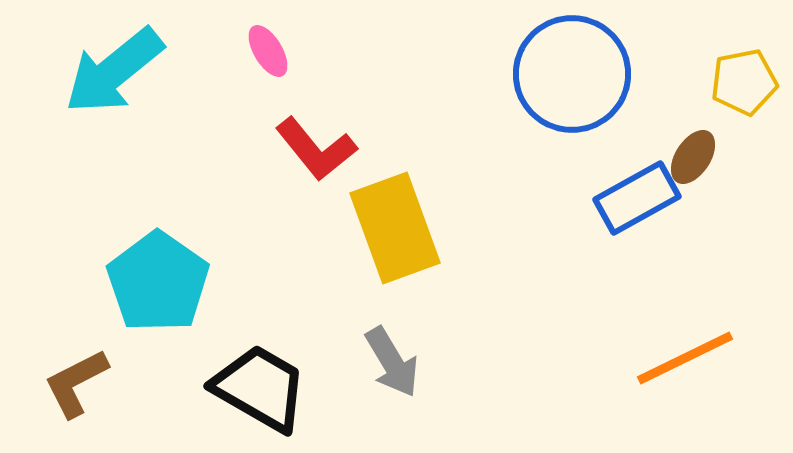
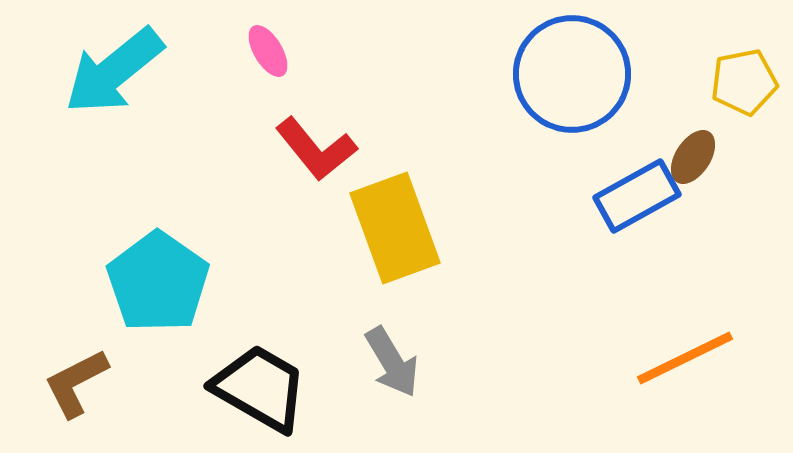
blue rectangle: moved 2 px up
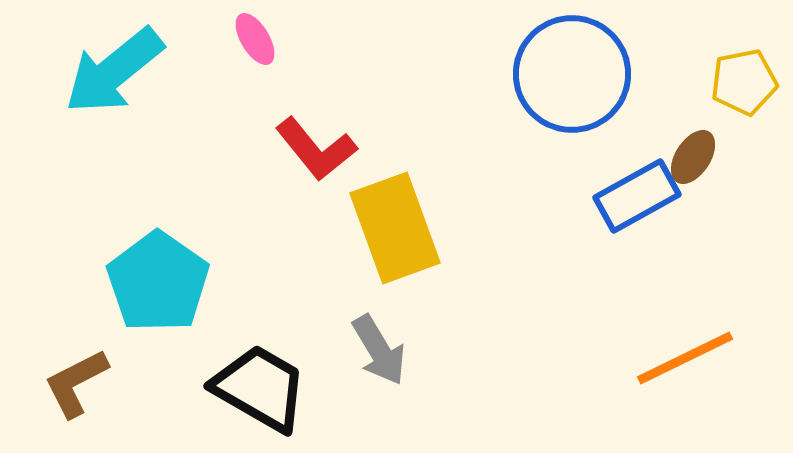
pink ellipse: moved 13 px left, 12 px up
gray arrow: moved 13 px left, 12 px up
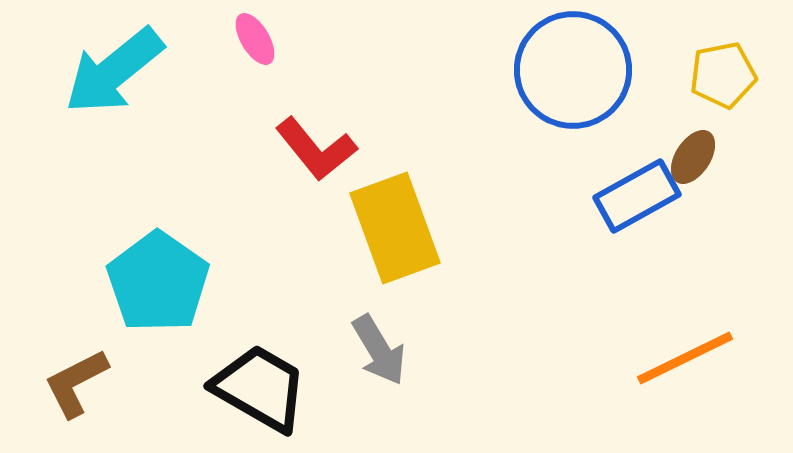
blue circle: moved 1 px right, 4 px up
yellow pentagon: moved 21 px left, 7 px up
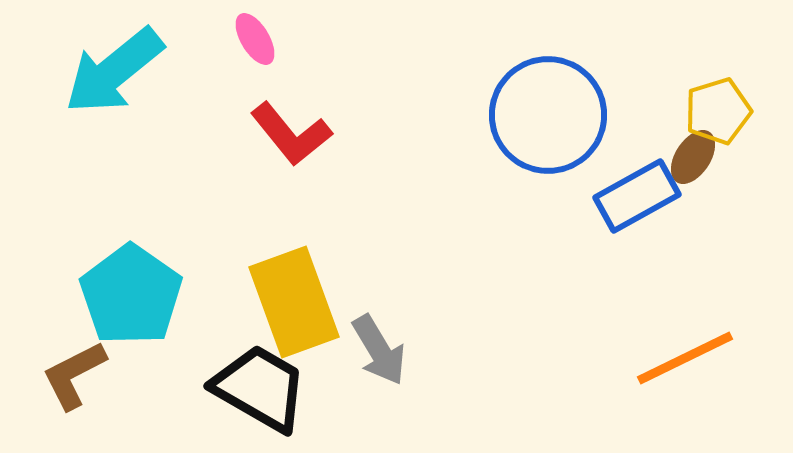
blue circle: moved 25 px left, 45 px down
yellow pentagon: moved 5 px left, 36 px down; rotated 6 degrees counterclockwise
red L-shape: moved 25 px left, 15 px up
yellow rectangle: moved 101 px left, 74 px down
cyan pentagon: moved 27 px left, 13 px down
brown L-shape: moved 2 px left, 8 px up
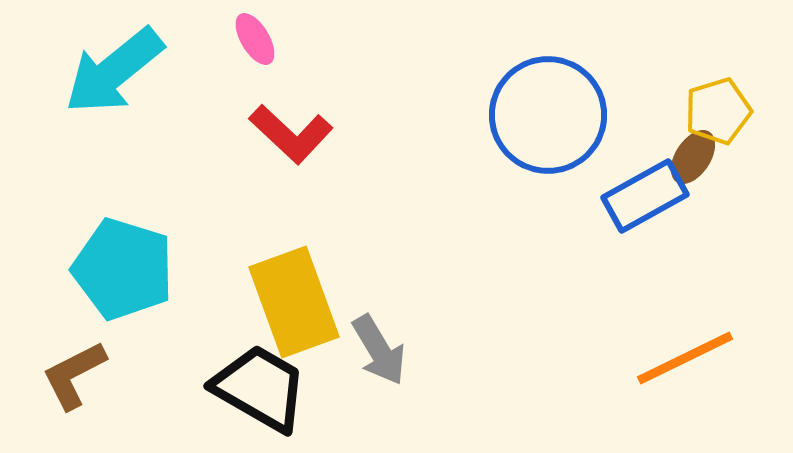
red L-shape: rotated 8 degrees counterclockwise
blue rectangle: moved 8 px right
cyan pentagon: moved 8 px left, 26 px up; rotated 18 degrees counterclockwise
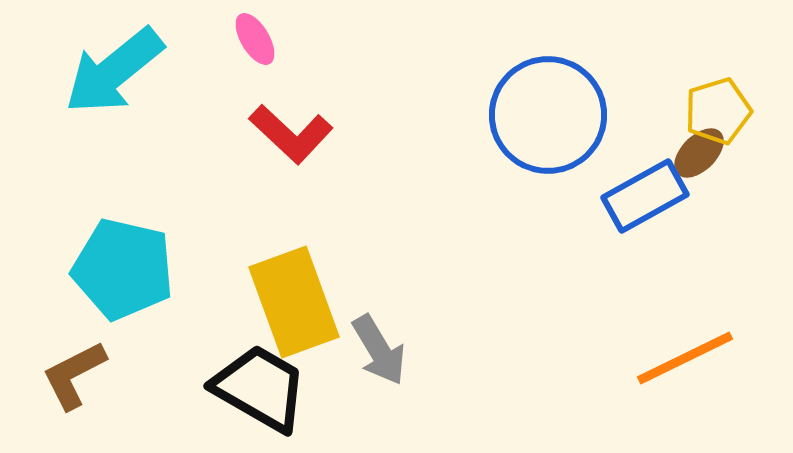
brown ellipse: moved 6 px right, 4 px up; rotated 12 degrees clockwise
cyan pentagon: rotated 4 degrees counterclockwise
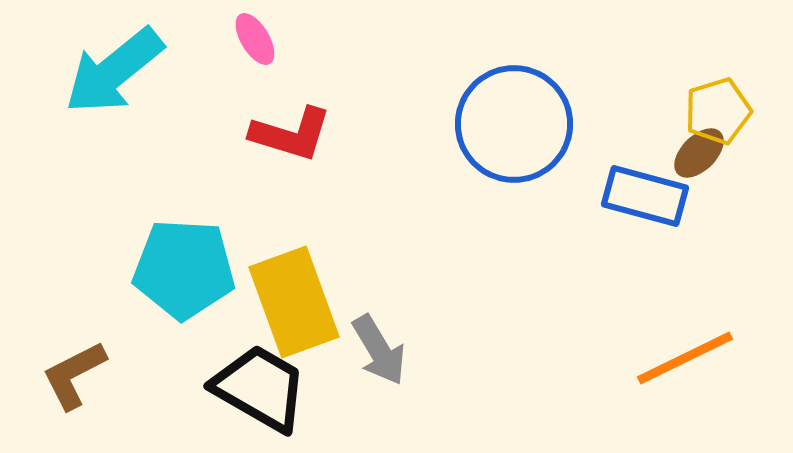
blue circle: moved 34 px left, 9 px down
red L-shape: rotated 26 degrees counterclockwise
blue rectangle: rotated 44 degrees clockwise
cyan pentagon: moved 61 px right; rotated 10 degrees counterclockwise
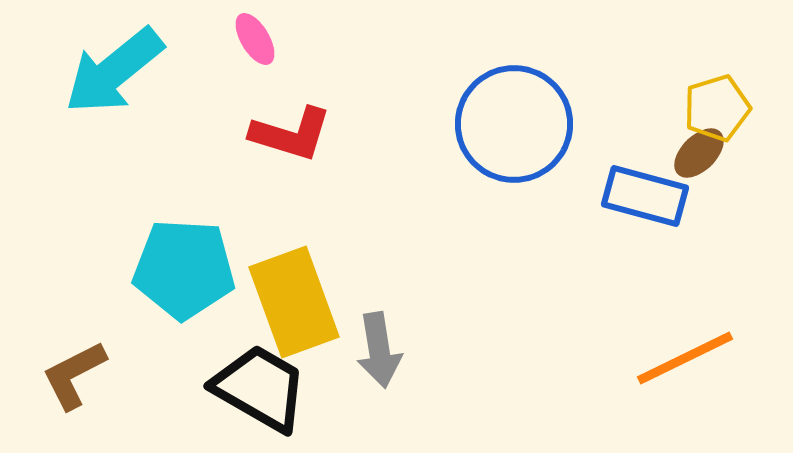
yellow pentagon: moved 1 px left, 3 px up
gray arrow: rotated 22 degrees clockwise
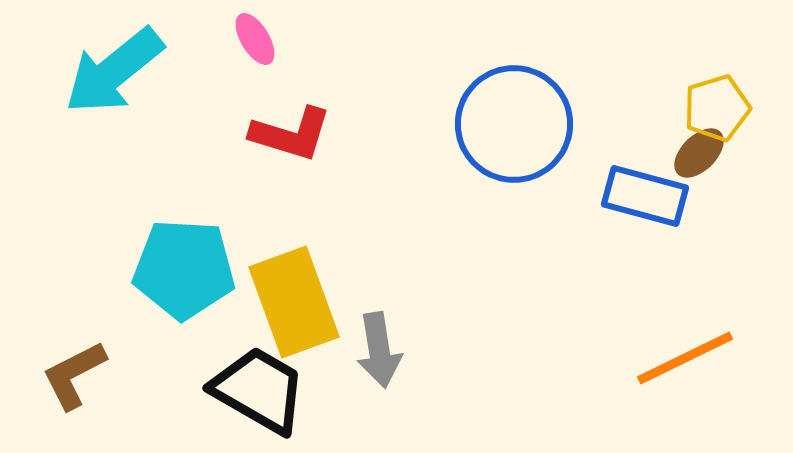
black trapezoid: moved 1 px left, 2 px down
